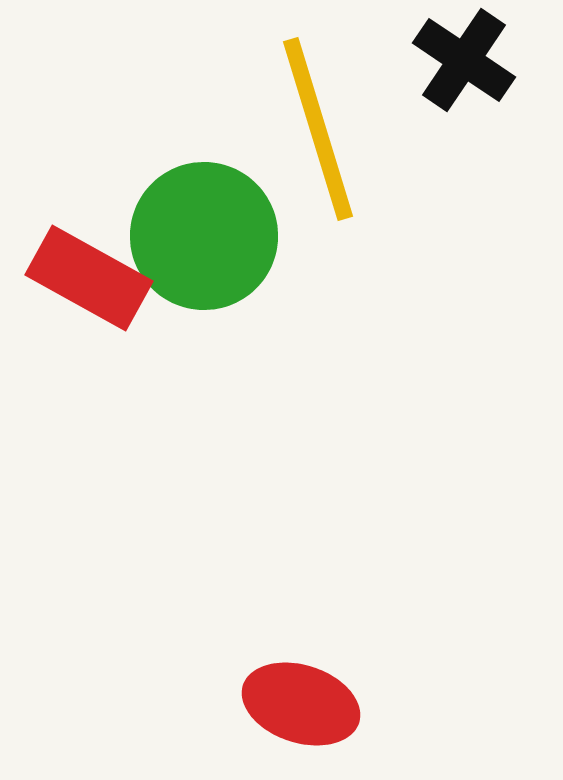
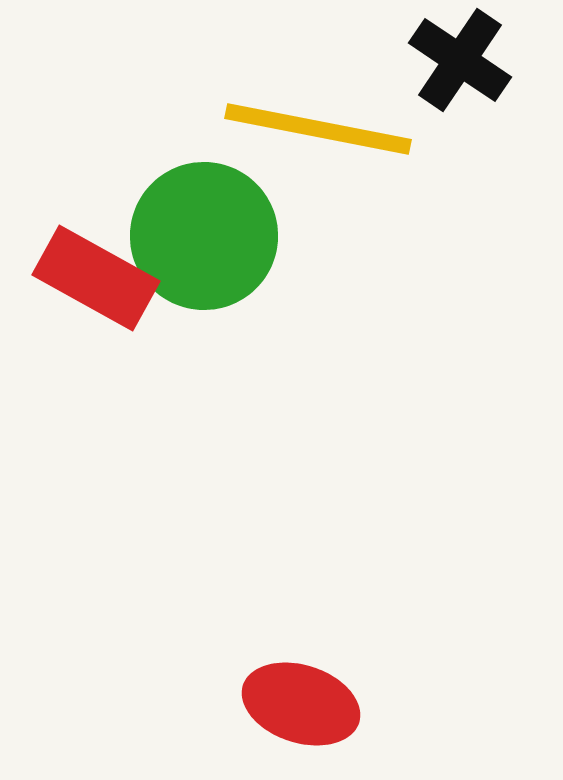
black cross: moved 4 px left
yellow line: rotated 62 degrees counterclockwise
red rectangle: moved 7 px right
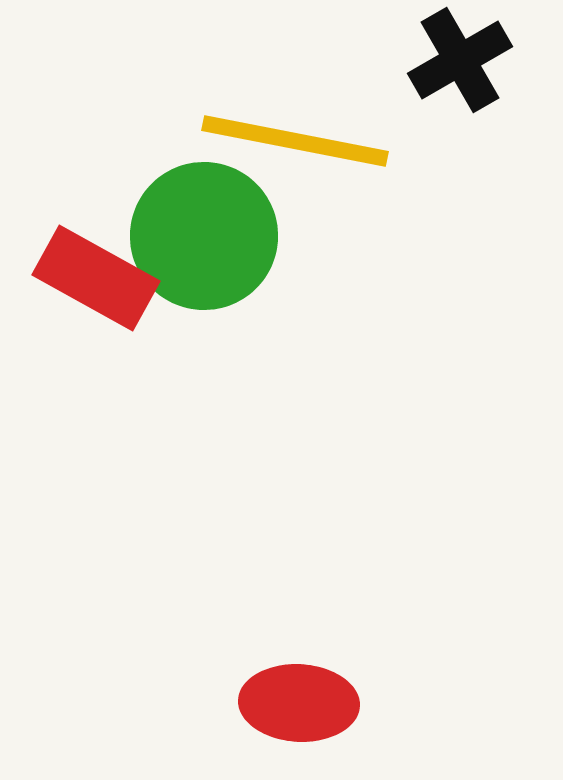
black cross: rotated 26 degrees clockwise
yellow line: moved 23 px left, 12 px down
red ellipse: moved 2 px left, 1 px up; rotated 15 degrees counterclockwise
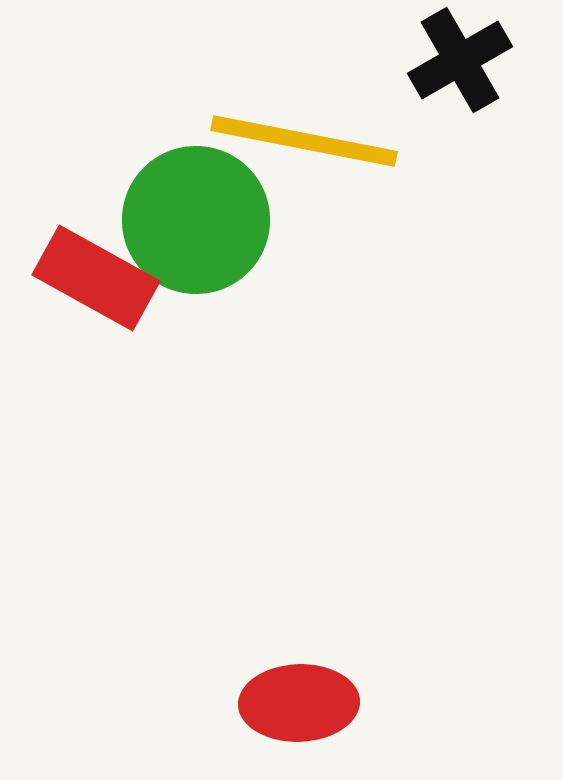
yellow line: moved 9 px right
green circle: moved 8 px left, 16 px up
red ellipse: rotated 5 degrees counterclockwise
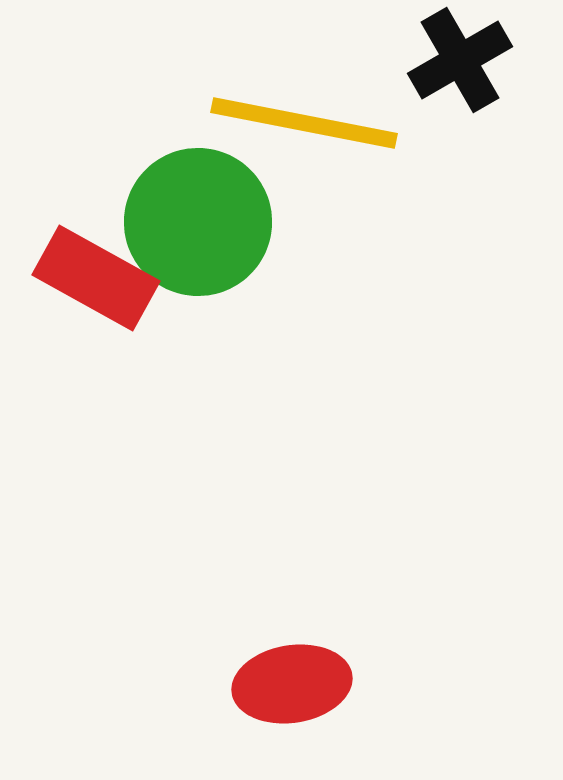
yellow line: moved 18 px up
green circle: moved 2 px right, 2 px down
red ellipse: moved 7 px left, 19 px up; rotated 7 degrees counterclockwise
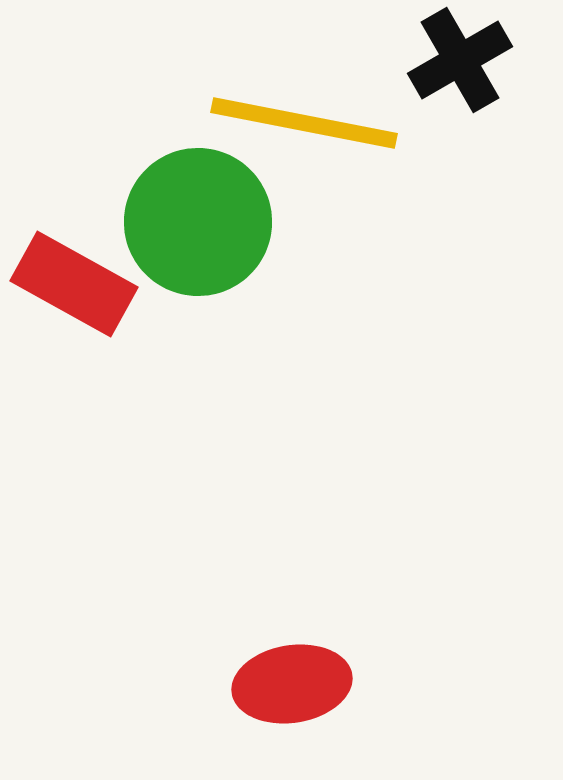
red rectangle: moved 22 px left, 6 px down
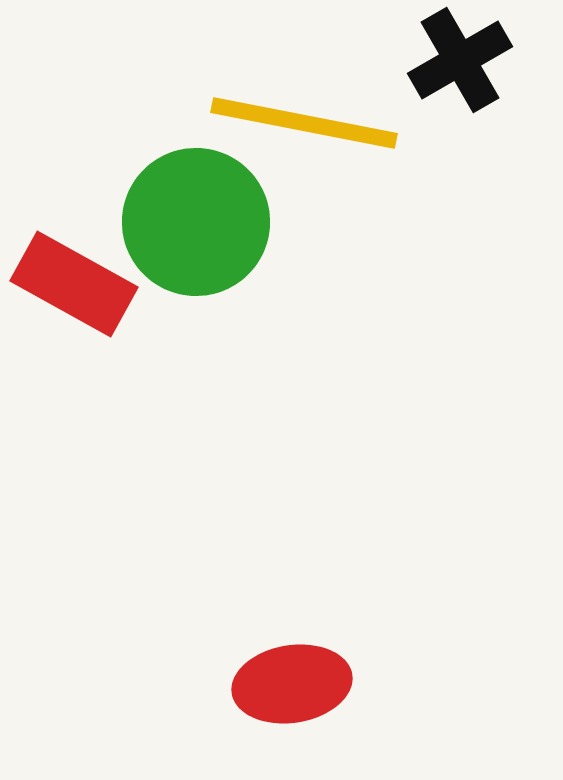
green circle: moved 2 px left
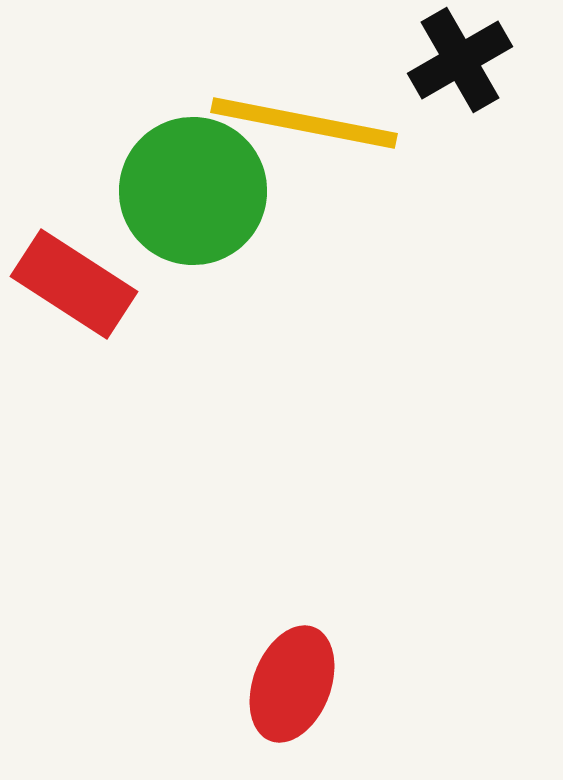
green circle: moved 3 px left, 31 px up
red rectangle: rotated 4 degrees clockwise
red ellipse: rotated 60 degrees counterclockwise
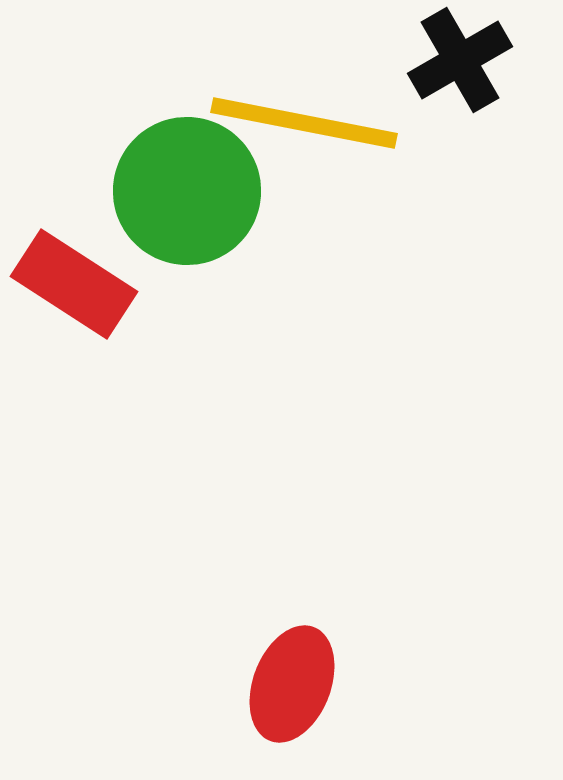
green circle: moved 6 px left
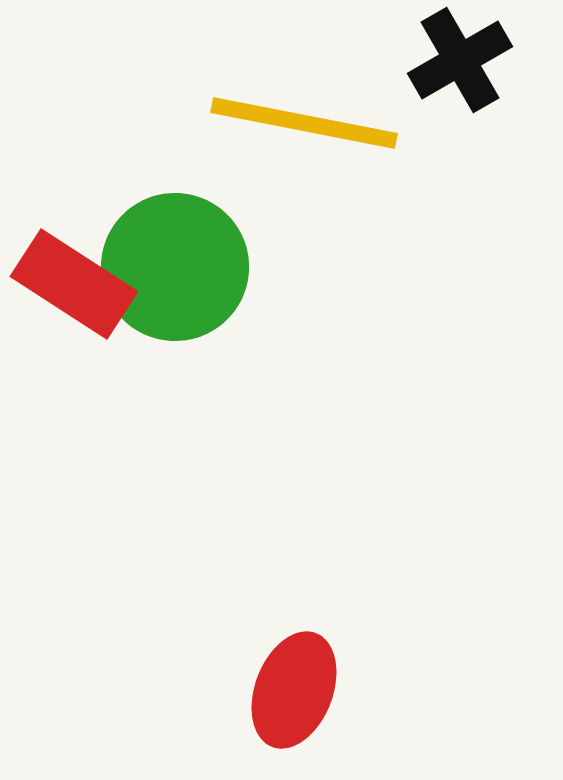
green circle: moved 12 px left, 76 px down
red ellipse: moved 2 px right, 6 px down
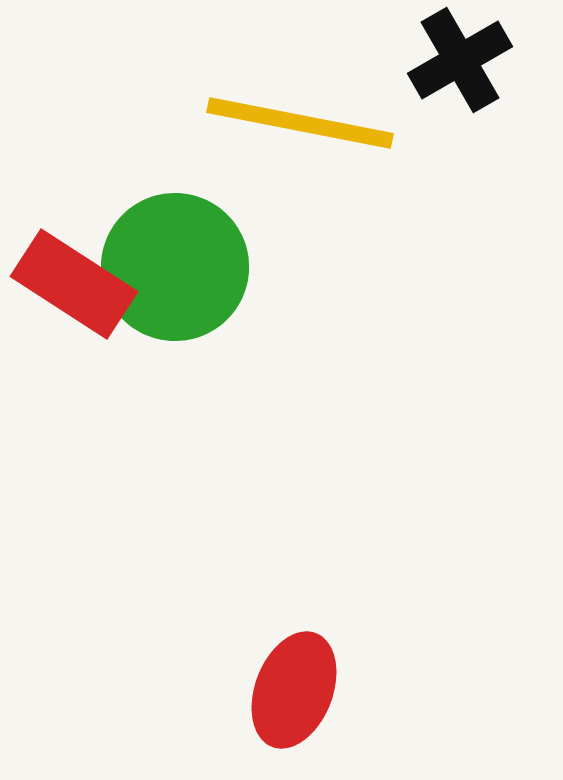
yellow line: moved 4 px left
